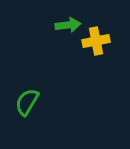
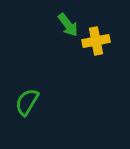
green arrow: rotated 60 degrees clockwise
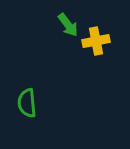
green semicircle: moved 1 px down; rotated 36 degrees counterclockwise
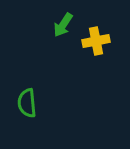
green arrow: moved 5 px left; rotated 70 degrees clockwise
